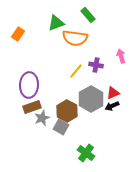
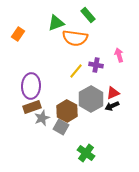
pink arrow: moved 2 px left, 1 px up
purple ellipse: moved 2 px right, 1 px down
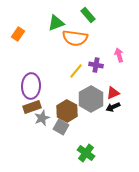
black arrow: moved 1 px right, 1 px down
